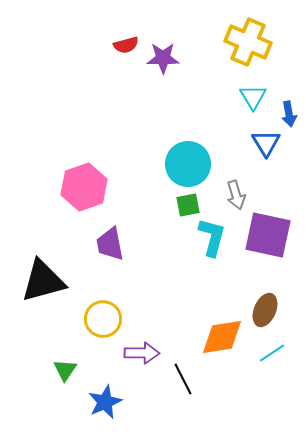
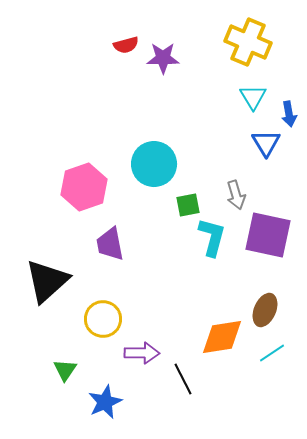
cyan circle: moved 34 px left
black triangle: moved 4 px right; rotated 27 degrees counterclockwise
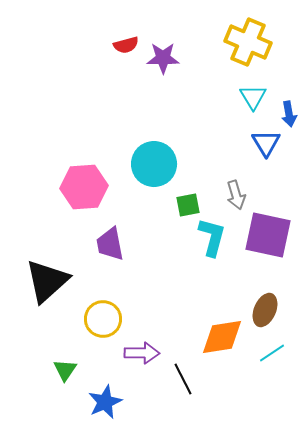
pink hexagon: rotated 15 degrees clockwise
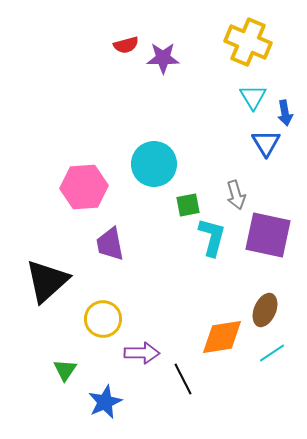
blue arrow: moved 4 px left, 1 px up
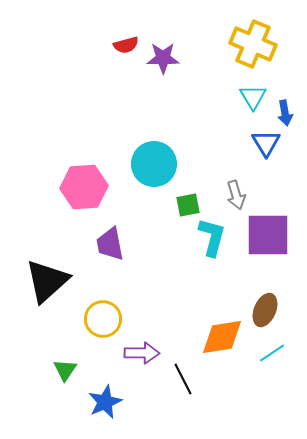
yellow cross: moved 5 px right, 2 px down
purple square: rotated 12 degrees counterclockwise
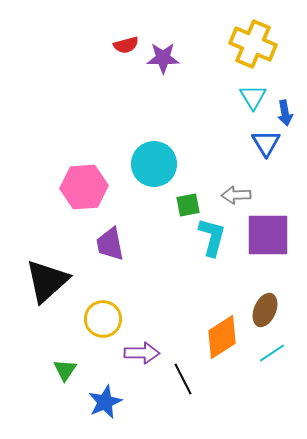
gray arrow: rotated 104 degrees clockwise
orange diamond: rotated 24 degrees counterclockwise
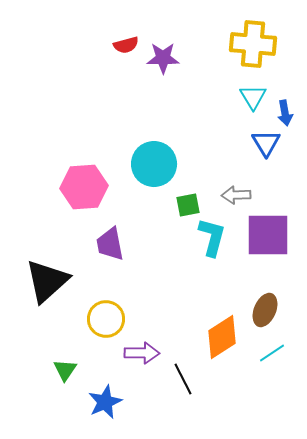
yellow cross: rotated 18 degrees counterclockwise
yellow circle: moved 3 px right
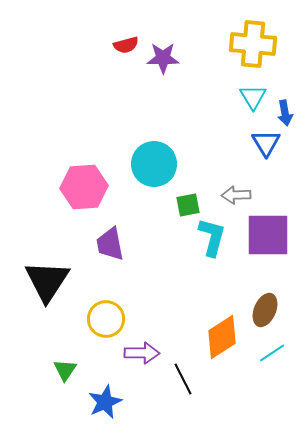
black triangle: rotated 15 degrees counterclockwise
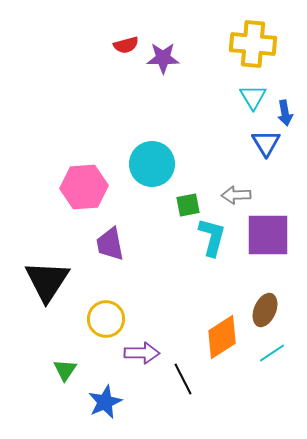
cyan circle: moved 2 px left
